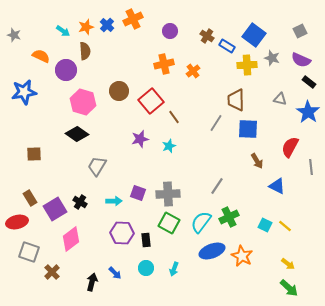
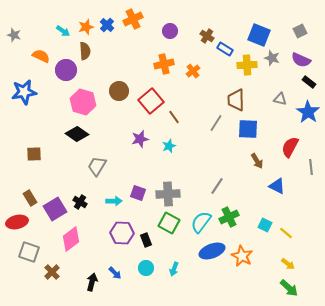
blue square at (254, 35): moved 5 px right; rotated 15 degrees counterclockwise
blue rectangle at (227, 46): moved 2 px left, 3 px down
yellow line at (285, 226): moved 1 px right, 7 px down
black rectangle at (146, 240): rotated 16 degrees counterclockwise
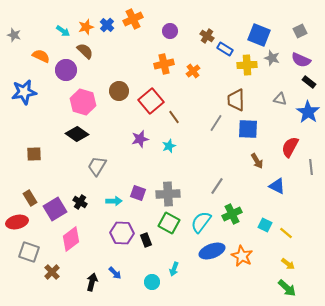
brown semicircle at (85, 51): rotated 42 degrees counterclockwise
green cross at (229, 217): moved 3 px right, 3 px up
cyan circle at (146, 268): moved 6 px right, 14 px down
green arrow at (289, 288): moved 2 px left
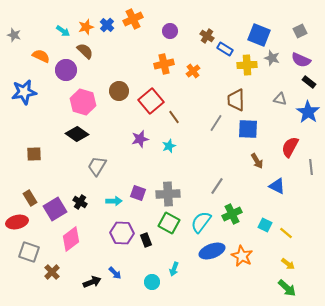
black arrow at (92, 282): rotated 54 degrees clockwise
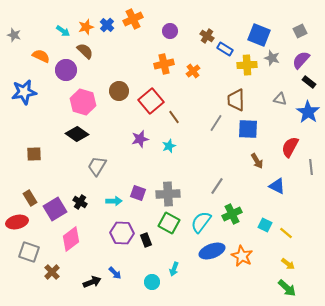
purple semicircle at (301, 60): rotated 108 degrees clockwise
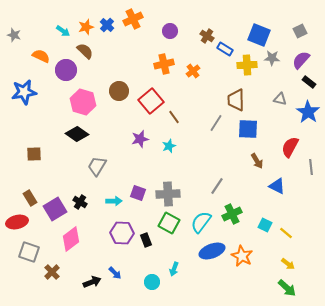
gray star at (272, 58): rotated 14 degrees counterclockwise
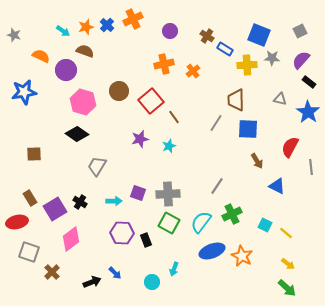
brown semicircle at (85, 51): rotated 24 degrees counterclockwise
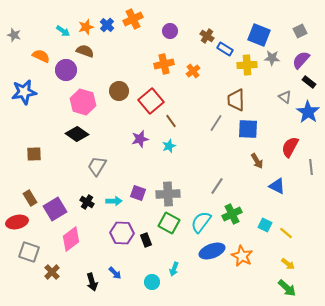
gray triangle at (280, 99): moved 5 px right, 2 px up; rotated 24 degrees clockwise
brown line at (174, 117): moved 3 px left, 4 px down
black cross at (80, 202): moved 7 px right
black arrow at (92, 282): rotated 96 degrees clockwise
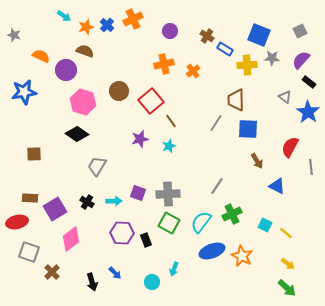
cyan arrow at (63, 31): moved 1 px right, 15 px up
brown rectangle at (30, 198): rotated 56 degrees counterclockwise
